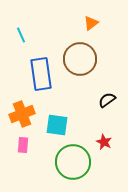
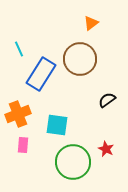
cyan line: moved 2 px left, 14 px down
blue rectangle: rotated 40 degrees clockwise
orange cross: moved 4 px left
red star: moved 2 px right, 7 px down
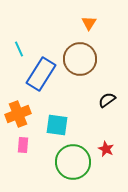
orange triangle: moved 2 px left; rotated 21 degrees counterclockwise
